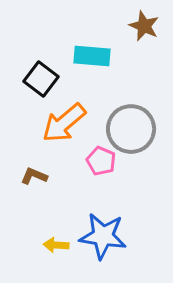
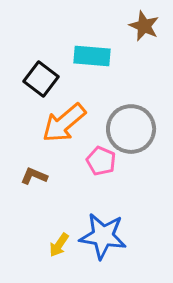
yellow arrow: moved 3 px right; rotated 60 degrees counterclockwise
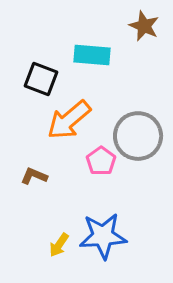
cyan rectangle: moved 1 px up
black square: rotated 16 degrees counterclockwise
orange arrow: moved 5 px right, 3 px up
gray circle: moved 7 px right, 7 px down
pink pentagon: rotated 12 degrees clockwise
blue star: rotated 12 degrees counterclockwise
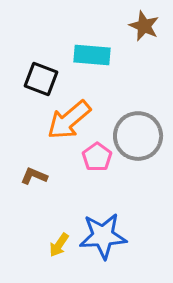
pink pentagon: moved 4 px left, 4 px up
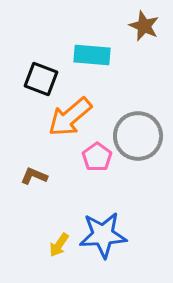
orange arrow: moved 1 px right, 3 px up
blue star: moved 1 px up
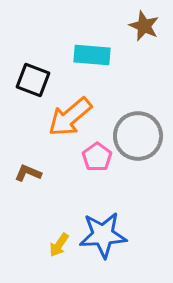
black square: moved 8 px left, 1 px down
brown L-shape: moved 6 px left, 3 px up
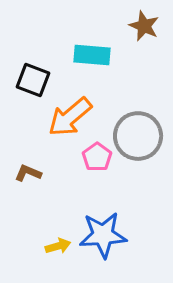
yellow arrow: moved 1 px left, 1 px down; rotated 140 degrees counterclockwise
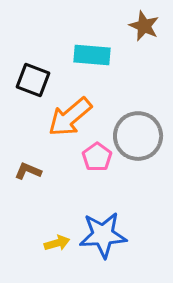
brown L-shape: moved 2 px up
yellow arrow: moved 1 px left, 3 px up
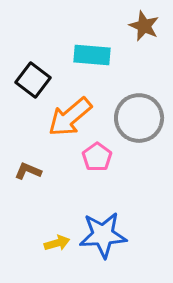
black square: rotated 16 degrees clockwise
gray circle: moved 1 px right, 18 px up
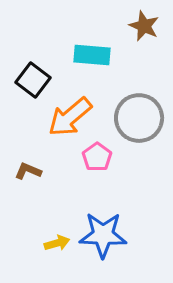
blue star: rotated 6 degrees clockwise
